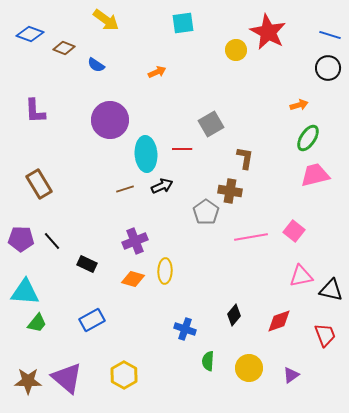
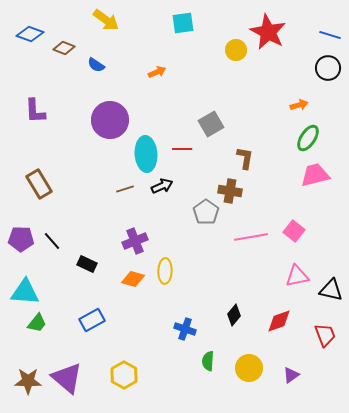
pink triangle at (301, 276): moved 4 px left
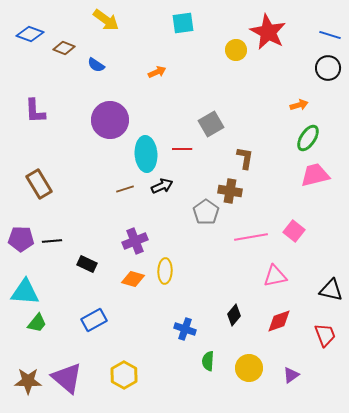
black line at (52, 241): rotated 54 degrees counterclockwise
pink triangle at (297, 276): moved 22 px left
blue rectangle at (92, 320): moved 2 px right
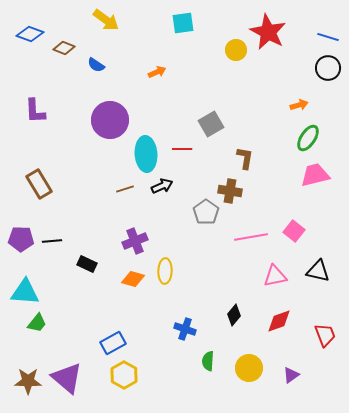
blue line at (330, 35): moved 2 px left, 2 px down
black triangle at (331, 290): moved 13 px left, 19 px up
blue rectangle at (94, 320): moved 19 px right, 23 px down
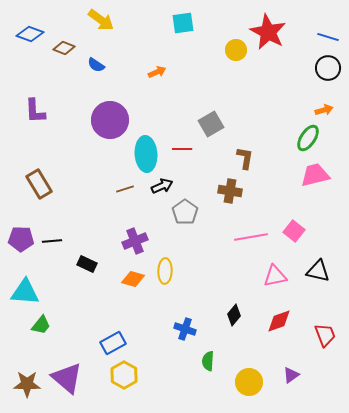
yellow arrow at (106, 20): moved 5 px left
orange arrow at (299, 105): moved 25 px right, 5 px down
gray pentagon at (206, 212): moved 21 px left
green trapezoid at (37, 323): moved 4 px right, 2 px down
yellow circle at (249, 368): moved 14 px down
brown star at (28, 381): moved 1 px left, 3 px down
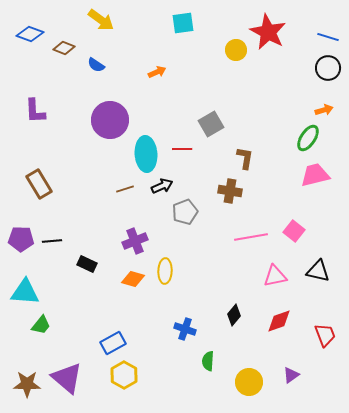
gray pentagon at (185, 212): rotated 15 degrees clockwise
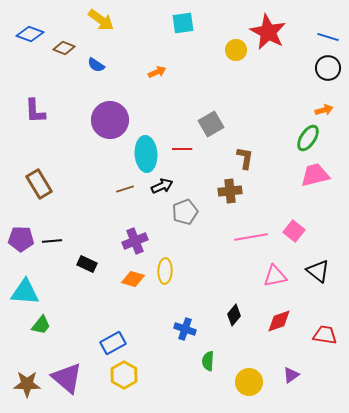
brown cross at (230, 191): rotated 15 degrees counterclockwise
black triangle at (318, 271): rotated 25 degrees clockwise
red trapezoid at (325, 335): rotated 60 degrees counterclockwise
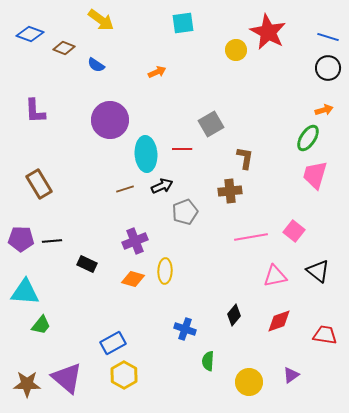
pink trapezoid at (315, 175): rotated 60 degrees counterclockwise
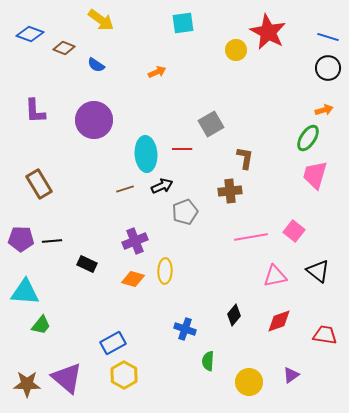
purple circle at (110, 120): moved 16 px left
